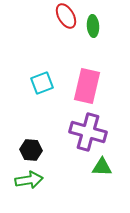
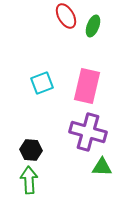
green ellipse: rotated 25 degrees clockwise
green arrow: rotated 84 degrees counterclockwise
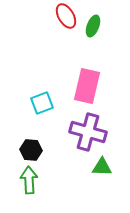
cyan square: moved 20 px down
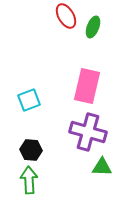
green ellipse: moved 1 px down
cyan square: moved 13 px left, 3 px up
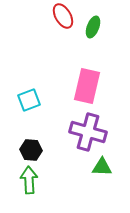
red ellipse: moved 3 px left
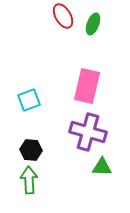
green ellipse: moved 3 px up
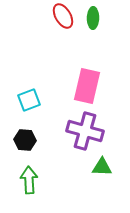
green ellipse: moved 6 px up; rotated 20 degrees counterclockwise
purple cross: moved 3 px left, 1 px up
black hexagon: moved 6 px left, 10 px up
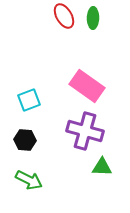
red ellipse: moved 1 px right
pink rectangle: rotated 68 degrees counterclockwise
green arrow: rotated 120 degrees clockwise
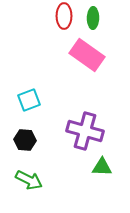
red ellipse: rotated 30 degrees clockwise
pink rectangle: moved 31 px up
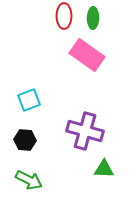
green triangle: moved 2 px right, 2 px down
